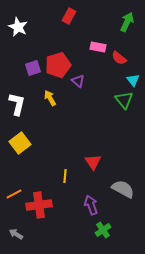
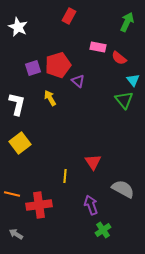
orange line: moved 2 px left; rotated 42 degrees clockwise
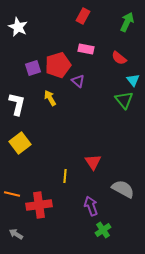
red rectangle: moved 14 px right
pink rectangle: moved 12 px left, 2 px down
purple arrow: moved 1 px down
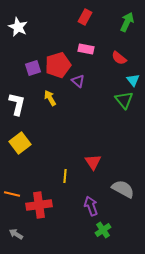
red rectangle: moved 2 px right, 1 px down
